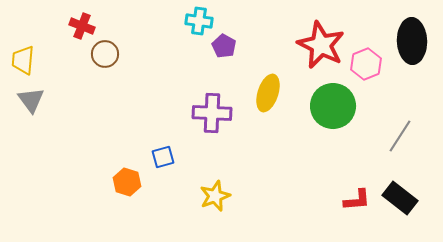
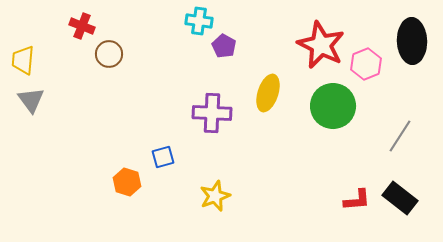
brown circle: moved 4 px right
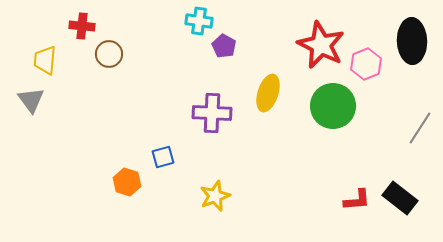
red cross: rotated 15 degrees counterclockwise
yellow trapezoid: moved 22 px right
gray line: moved 20 px right, 8 px up
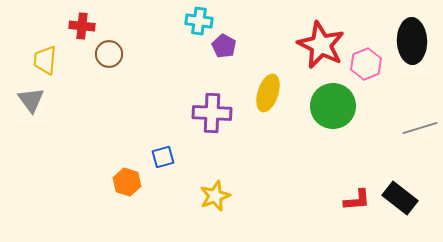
gray line: rotated 40 degrees clockwise
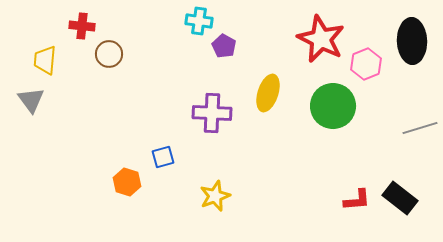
red star: moved 6 px up
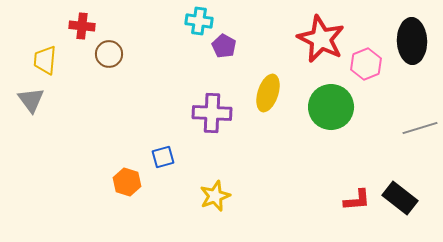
green circle: moved 2 px left, 1 px down
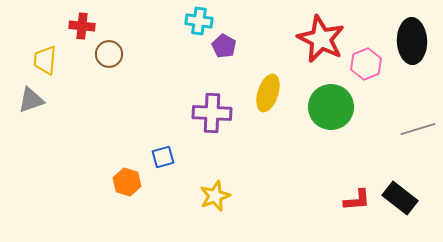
gray triangle: rotated 48 degrees clockwise
gray line: moved 2 px left, 1 px down
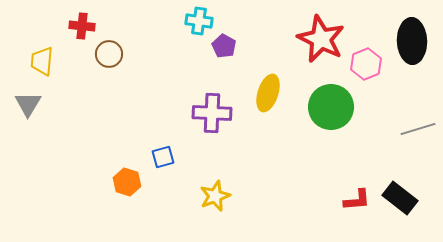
yellow trapezoid: moved 3 px left, 1 px down
gray triangle: moved 3 px left, 4 px down; rotated 40 degrees counterclockwise
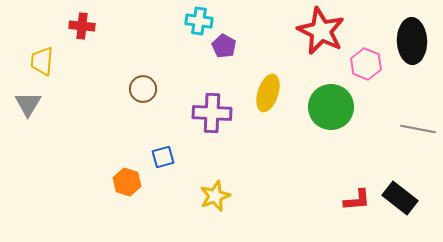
red star: moved 8 px up
brown circle: moved 34 px right, 35 px down
pink hexagon: rotated 16 degrees counterclockwise
gray line: rotated 28 degrees clockwise
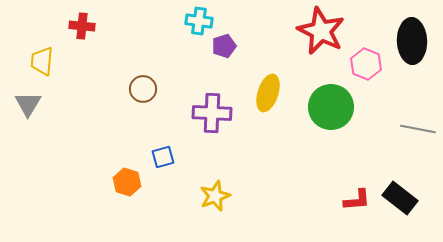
purple pentagon: rotated 25 degrees clockwise
